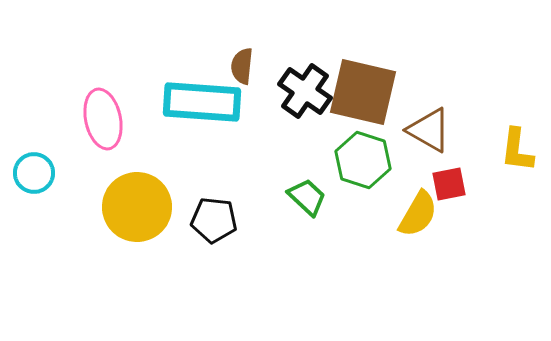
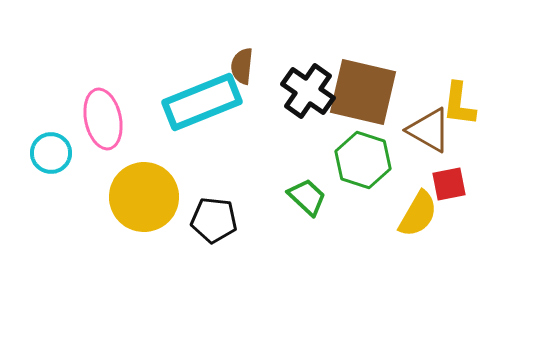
black cross: moved 3 px right
cyan rectangle: rotated 26 degrees counterclockwise
yellow L-shape: moved 58 px left, 46 px up
cyan circle: moved 17 px right, 20 px up
yellow circle: moved 7 px right, 10 px up
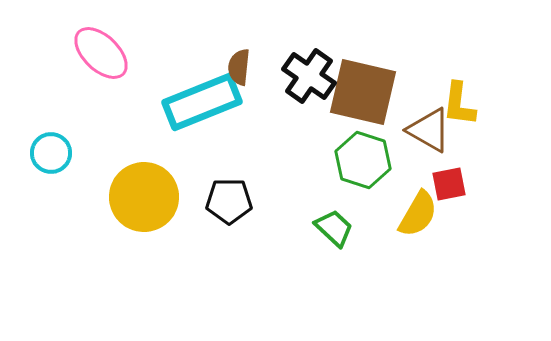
brown semicircle: moved 3 px left, 1 px down
black cross: moved 1 px right, 15 px up
pink ellipse: moved 2 px left, 66 px up; rotated 34 degrees counterclockwise
green trapezoid: moved 27 px right, 31 px down
black pentagon: moved 15 px right, 19 px up; rotated 6 degrees counterclockwise
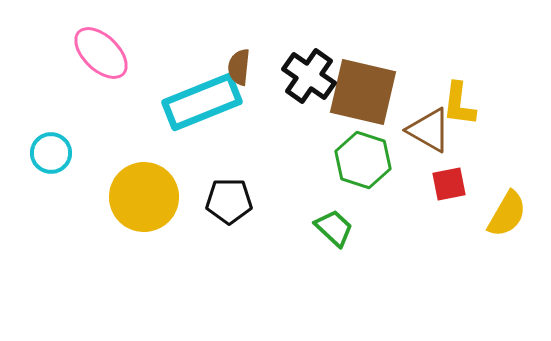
yellow semicircle: moved 89 px right
